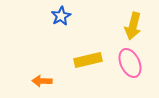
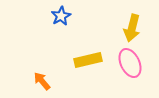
yellow arrow: moved 1 px left, 2 px down
orange arrow: rotated 48 degrees clockwise
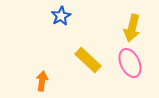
yellow rectangle: rotated 56 degrees clockwise
orange arrow: rotated 48 degrees clockwise
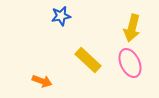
blue star: rotated 18 degrees clockwise
orange arrow: rotated 102 degrees clockwise
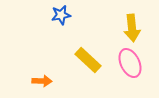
blue star: moved 1 px up
yellow arrow: rotated 20 degrees counterclockwise
orange arrow: rotated 18 degrees counterclockwise
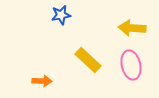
yellow arrow: rotated 100 degrees clockwise
pink ellipse: moved 1 px right, 2 px down; rotated 12 degrees clockwise
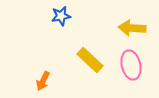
blue star: moved 1 px down
yellow rectangle: moved 2 px right
orange arrow: moved 1 px right; rotated 114 degrees clockwise
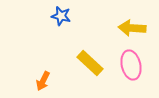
blue star: rotated 24 degrees clockwise
yellow rectangle: moved 3 px down
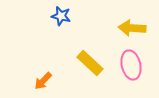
orange arrow: rotated 18 degrees clockwise
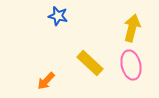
blue star: moved 3 px left
yellow arrow: rotated 100 degrees clockwise
orange arrow: moved 3 px right
